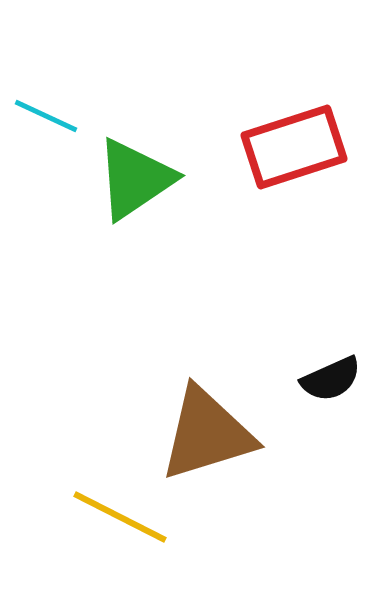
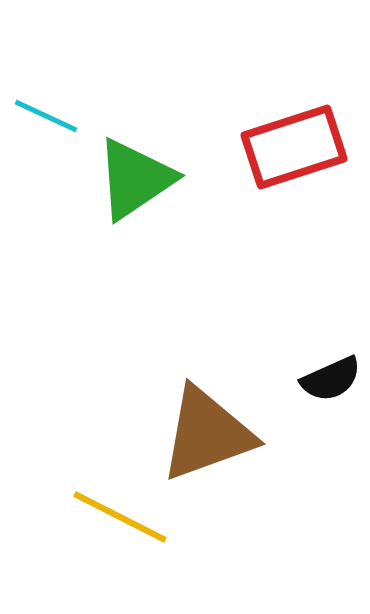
brown triangle: rotated 3 degrees counterclockwise
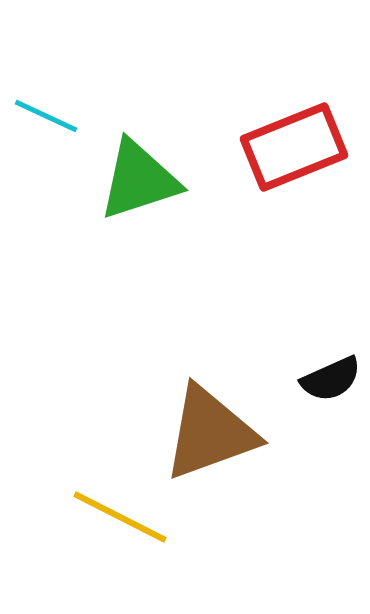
red rectangle: rotated 4 degrees counterclockwise
green triangle: moved 4 px right, 1 px down; rotated 16 degrees clockwise
brown triangle: moved 3 px right, 1 px up
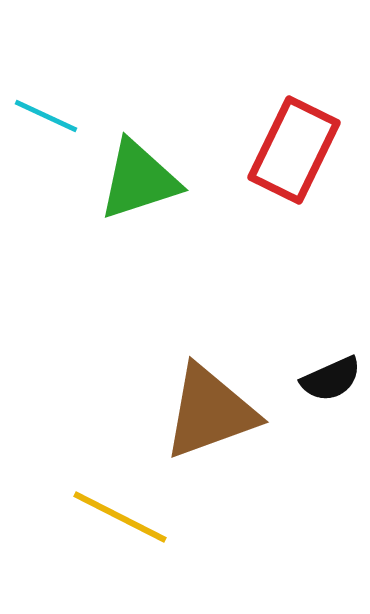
red rectangle: moved 3 px down; rotated 42 degrees counterclockwise
brown triangle: moved 21 px up
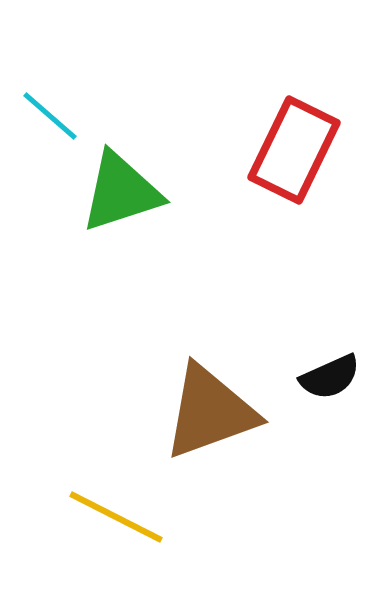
cyan line: moved 4 px right; rotated 16 degrees clockwise
green triangle: moved 18 px left, 12 px down
black semicircle: moved 1 px left, 2 px up
yellow line: moved 4 px left
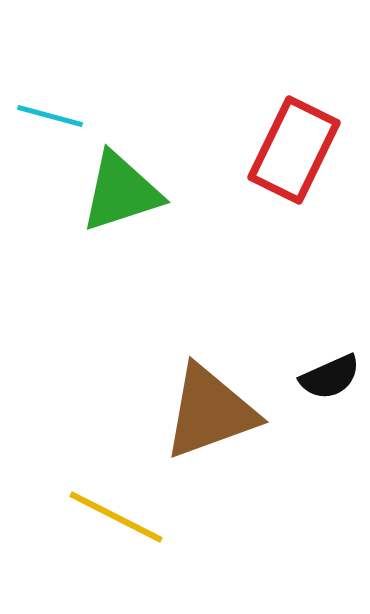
cyan line: rotated 26 degrees counterclockwise
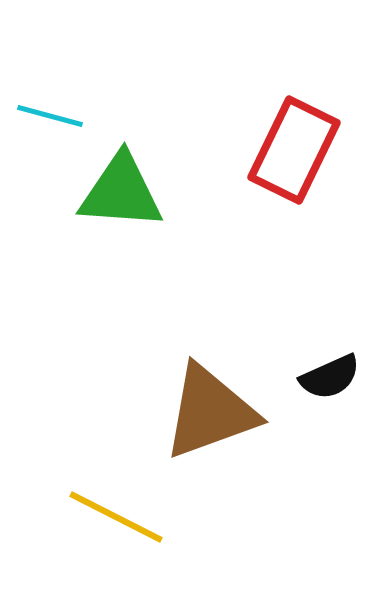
green triangle: rotated 22 degrees clockwise
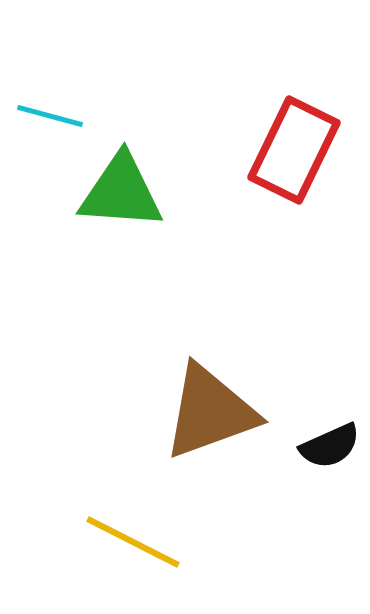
black semicircle: moved 69 px down
yellow line: moved 17 px right, 25 px down
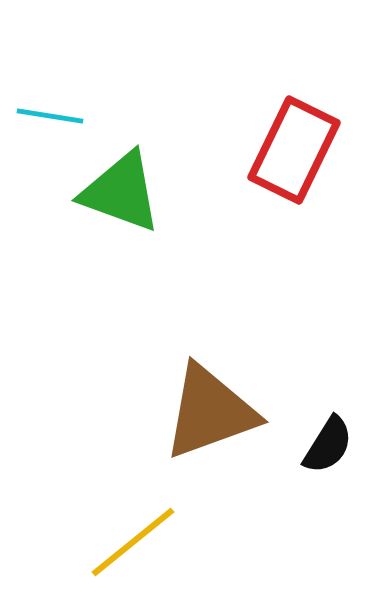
cyan line: rotated 6 degrees counterclockwise
green triangle: rotated 16 degrees clockwise
black semicircle: moved 2 px left, 1 px up; rotated 34 degrees counterclockwise
yellow line: rotated 66 degrees counterclockwise
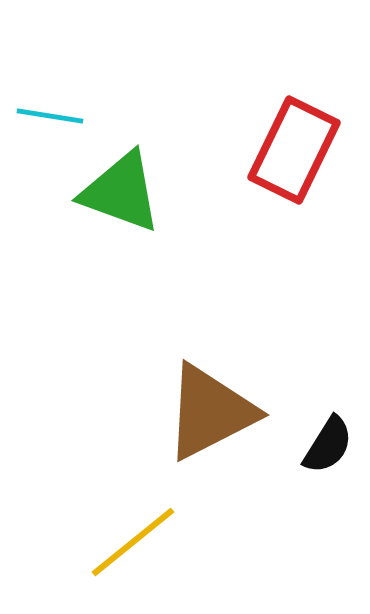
brown triangle: rotated 7 degrees counterclockwise
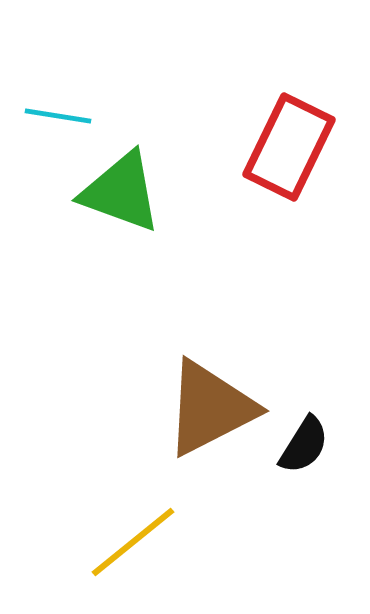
cyan line: moved 8 px right
red rectangle: moved 5 px left, 3 px up
brown triangle: moved 4 px up
black semicircle: moved 24 px left
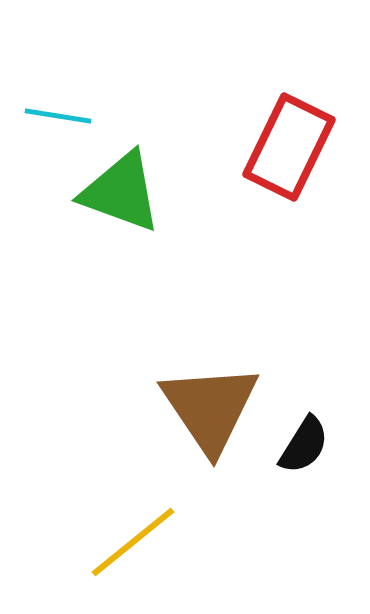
brown triangle: rotated 37 degrees counterclockwise
